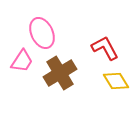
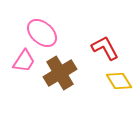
pink ellipse: rotated 24 degrees counterclockwise
pink trapezoid: moved 2 px right
yellow diamond: moved 3 px right
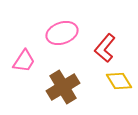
pink ellipse: moved 20 px right; rotated 60 degrees counterclockwise
red L-shape: rotated 112 degrees counterclockwise
brown cross: moved 3 px right, 14 px down
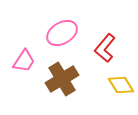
pink ellipse: rotated 12 degrees counterclockwise
yellow diamond: moved 2 px right, 4 px down
brown cross: moved 1 px left, 8 px up
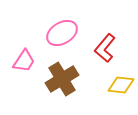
yellow diamond: rotated 52 degrees counterclockwise
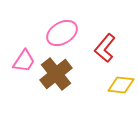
brown cross: moved 6 px left, 5 px up; rotated 8 degrees counterclockwise
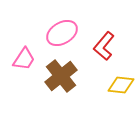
red L-shape: moved 1 px left, 2 px up
pink trapezoid: moved 2 px up
brown cross: moved 5 px right, 2 px down
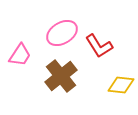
red L-shape: moved 5 px left; rotated 72 degrees counterclockwise
pink trapezoid: moved 4 px left, 4 px up
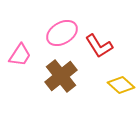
yellow diamond: rotated 36 degrees clockwise
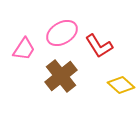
pink trapezoid: moved 4 px right, 6 px up
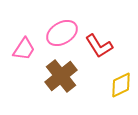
yellow diamond: rotated 68 degrees counterclockwise
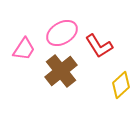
brown cross: moved 5 px up
yellow diamond: rotated 16 degrees counterclockwise
